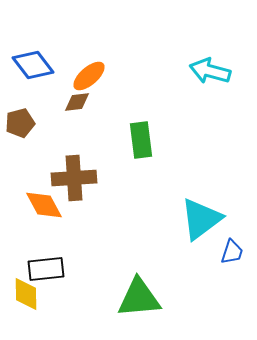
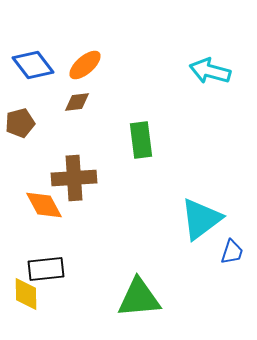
orange ellipse: moved 4 px left, 11 px up
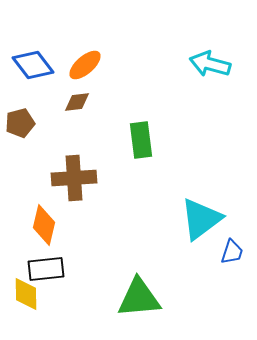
cyan arrow: moved 7 px up
orange diamond: moved 20 px down; rotated 42 degrees clockwise
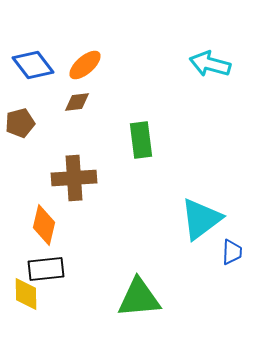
blue trapezoid: rotated 16 degrees counterclockwise
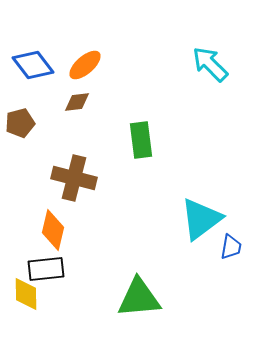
cyan arrow: rotated 30 degrees clockwise
brown cross: rotated 18 degrees clockwise
orange diamond: moved 9 px right, 5 px down
blue trapezoid: moved 1 px left, 5 px up; rotated 8 degrees clockwise
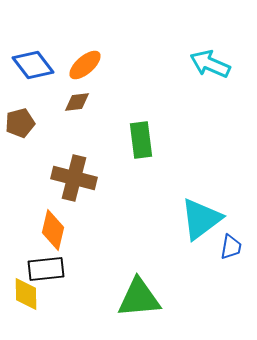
cyan arrow: rotated 21 degrees counterclockwise
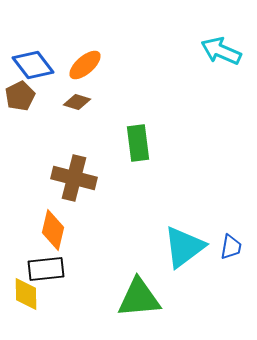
cyan arrow: moved 11 px right, 13 px up
brown diamond: rotated 24 degrees clockwise
brown pentagon: moved 27 px up; rotated 12 degrees counterclockwise
green rectangle: moved 3 px left, 3 px down
cyan triangle: moved 17 px left, 28 px down
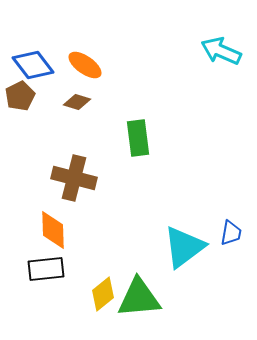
orange ellipse: rotated 76 degrees clockwise
green rectangle: moved 5 px up
orange diamond: rotated 15 degrees counterclockwise
blue trapezoid: moved 14 px up
yellow diamond: moved 77 px right; rotated 52 degrees clockwise
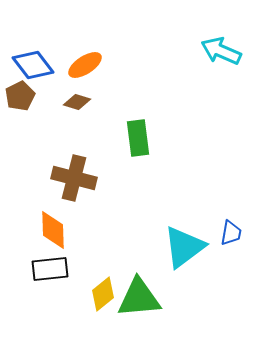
orange ellipse: rotated 68 degrees counterclockwise
black rectangle: moved 4 px right
